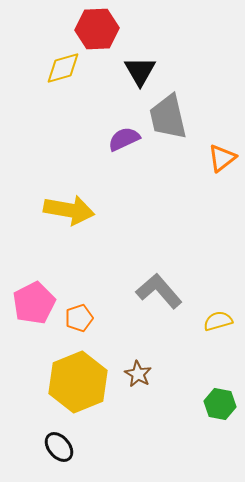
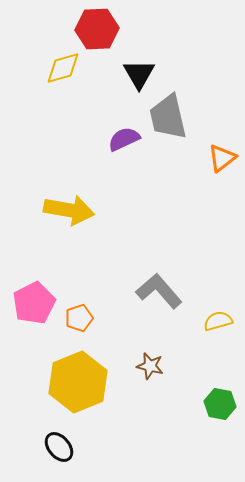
black triangle: moved 1 px left, 3 px down
brown star: moved 12 px right, 8 px up; rotated 16 degrees counterclockwise
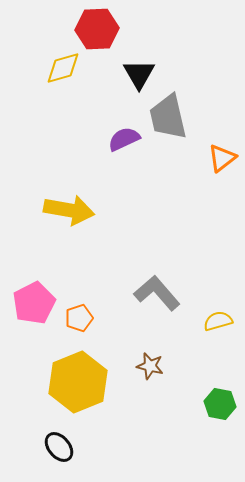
gray L-shape: moved 2 px left, 2 px down
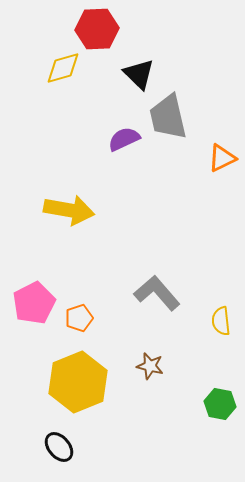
black triangle: rotated 16 degrees counterclockwise
orange triangle: rotated 12 degrees clockwise
yellow semicircle: moved 3 px right; rotated 80 degrees counterclockwise
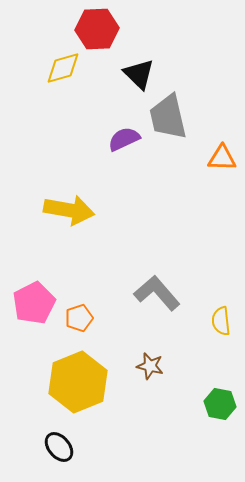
orange triangle: rotated 28 degrees clockwise
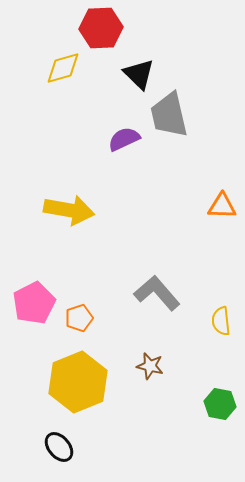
red hexagon: moved 4 px right, 1 px up
gray trapezoid: moved 1 px right, 2 px up
orange triangle: moved 48 px down
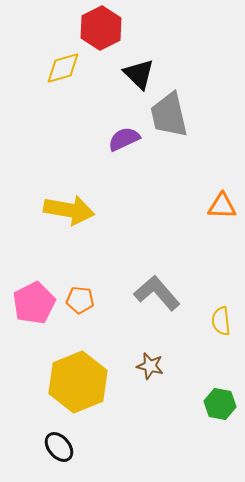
red hexagon: rotated 24 degrees counterclockwise
orange pentagon: moved 1 px right, 18 px up; rotated 24 degrees clockwise
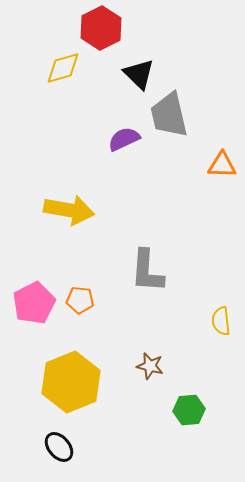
orange triangle: moved 41 px up
gray L-shape: moved 10 px left, 22 px up; rotated 135 degrees counterclockwise
yellow hexagon: moved 7 px left
green hexagon: moved 31 px left, 6 px down; rotated 16 degrees counterclockwise
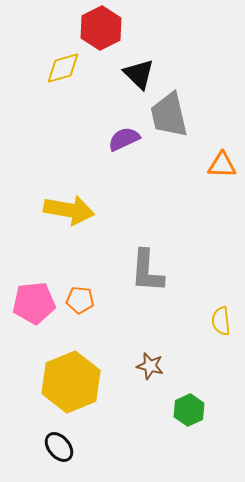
pink pentagon: rotated 21 degrees clockwise
green hexagon: rotated 20 degrees counterclockwise
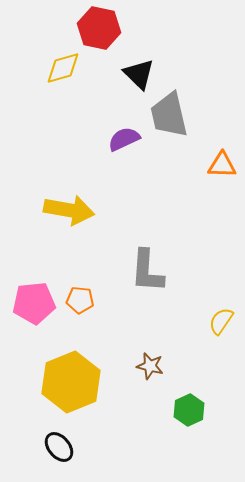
red hexagon: moved 2 px left; rotated 21 degrees counterclockwise
yellow semicircle: rotated 40 degrees clockwise
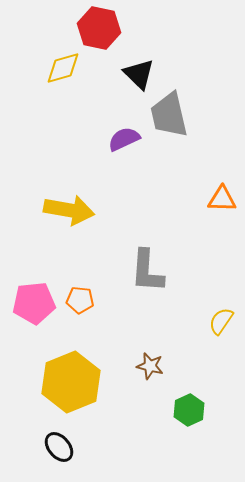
orange triangle: moved 34 px down
